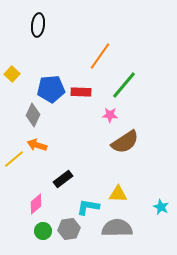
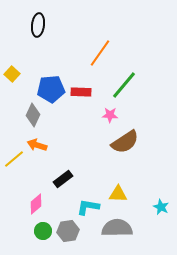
orange line: moved 3 px up
gray hexagon: moved 1 px left, 2 px down
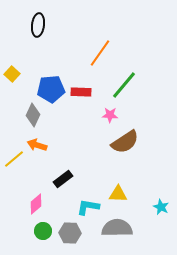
gray hexagon: moved 2 px right, 2 px down; rotated 10 degrees clockwise
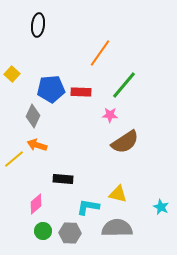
gray diamond: moved 1 px down
black rectangle: rotated 42 degrees clockwise
yellow triangle: rotated 12 degrees clockwise
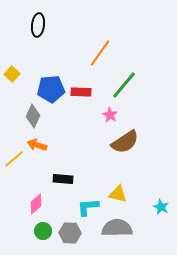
pink star: rotated 28 degrees clockwise
cyan L-shape: rotated 15 degrees counterclockwise
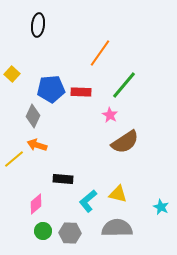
cyan L-shape: moved 6 px up; rotated 35 degrees counterclockwise
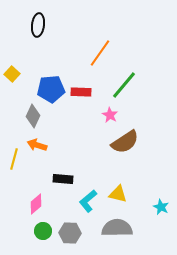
yellow line: rotated 35 degrees counterclockwise
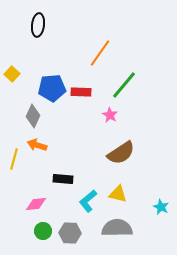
blue pentagon: moved 1 px right, 1 px up
brown semicircle: moved 4 px left, 11 px down
pink diamond: rotated 35 degrees clockwise
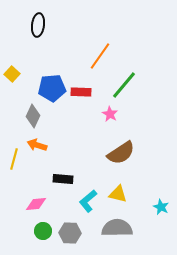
orange line: moved 3 px down
pink star: moved 1 px up
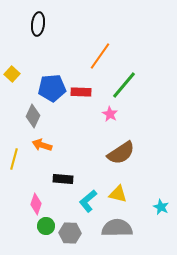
black ellipse: moved 1 px up
orange arrow: moved 5 px right
pink diamond: rotated 65 degrees counterclockwise
green circle: moved 3 px right, 5 px up
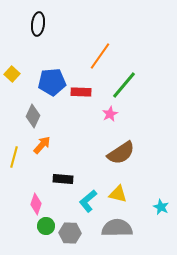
blue pentagon: moved 6 px up
pink star: rotated 14 degrees clockwise
orange arrow: rotated 114 degrees clockwise
yellow line: moved 2 px up
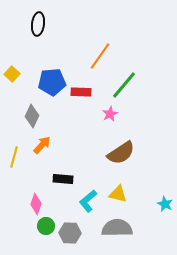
gray diamond: moved 1 px left
cyan star: moved 4 px right, 3 px up
